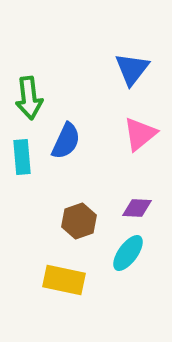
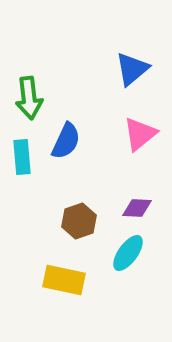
blue triangle: rotated 12 degrees clockwise
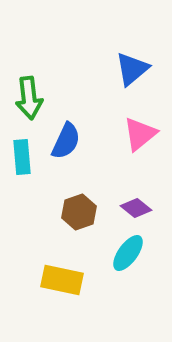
purple diamond: moved 1 px left; rotated 36 degrees clockwise
brown hexagon: moved 9 px up
yellow rectangle: moved 2 px left
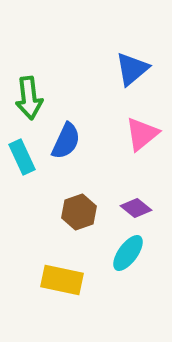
pink triangle: moved 2 px right
cyan rectangle: rotated 20 degrees counterclockwise
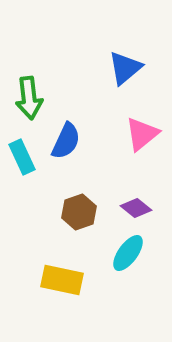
blue triangle: moved 7 px left, 1 px up
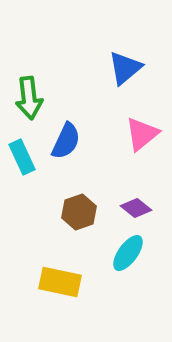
yellow rectangle: moved 2 px left, 2 px down
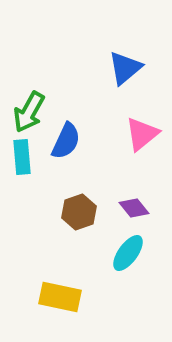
green arrow: moved 14 px down; rotated 36 degrees clockwise
cyan rectangle: rotated 20 degrees clockwise
purple diamond: moved 2 px left; rotated 12 degrees clockwise
yellow rectangle: moved 15 px down
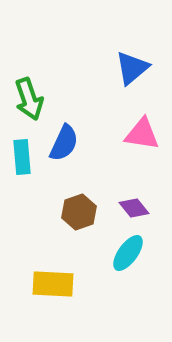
blue triangle: moved 7 px right
green arrow: moved 13 px up; rotated 48 degrees counterclockwise
pink triangle: rotated 48 degrees clockwise
blue semicircle: moved 2 px left, 2 px down
yellow rectangle: moved 7 px left, 13 px up; rotated 9 degrees counterclockwise
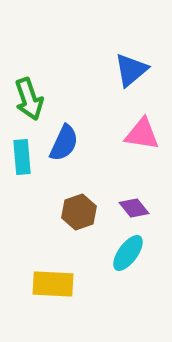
blue triangle: moved 1 px left, 2 px down
